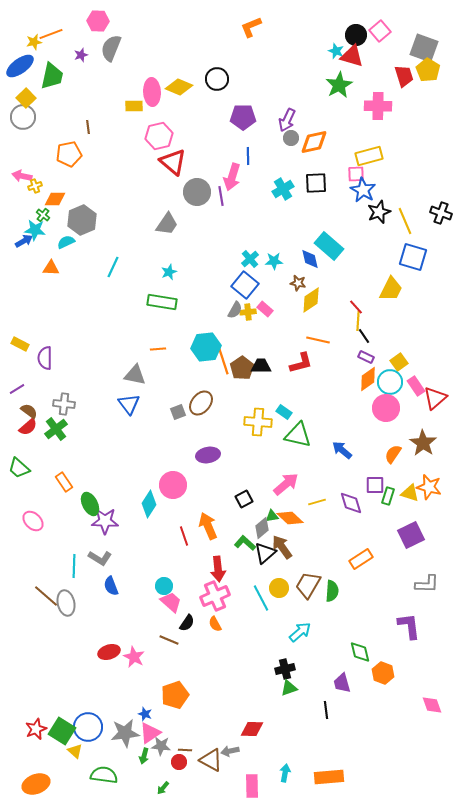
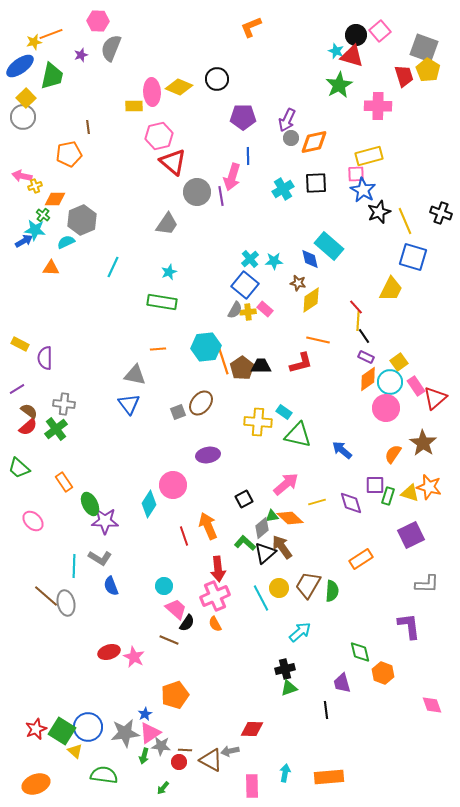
pink trapezoid at (171, 602): moved 5 px right, 7 px down
blue star at (145, 714): rotated 24 degrees clockwise
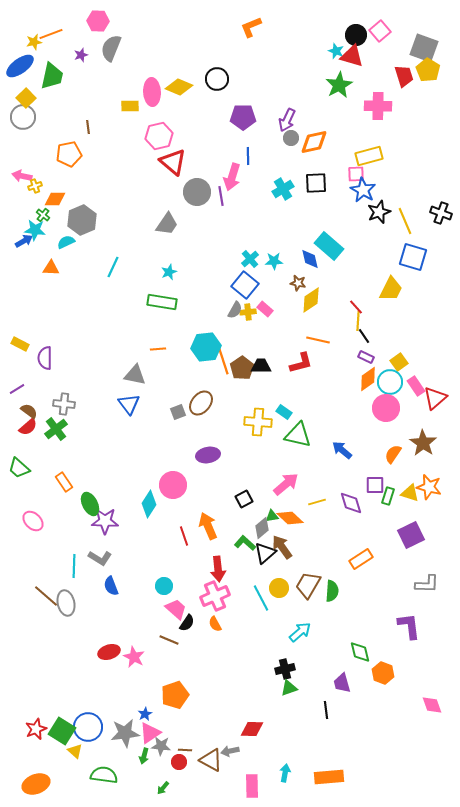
yellow rectangle at (134, 106): moved 4 px left
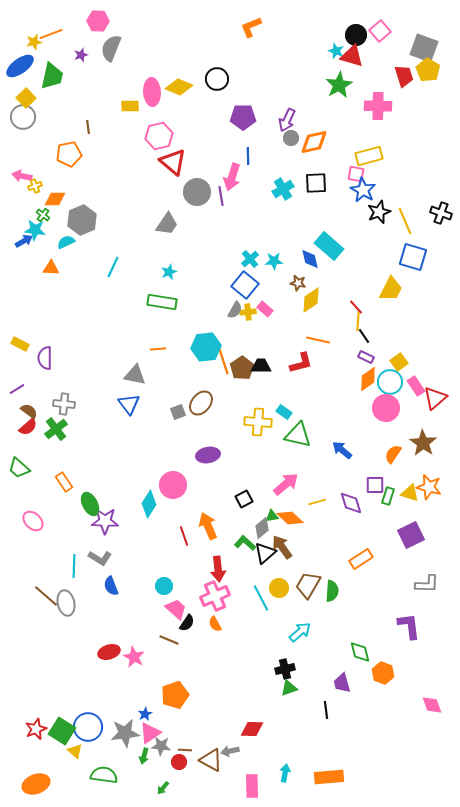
pink square at (356, 174): rotated 12 degrees clockwise
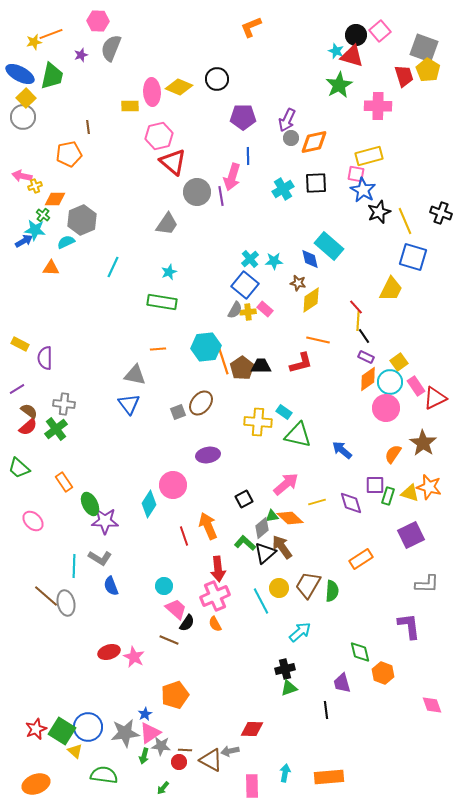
blue ellipse at (20, 66): moved 8 px down; rotated 64 degrees clockwise
red triangle at (435, 398): rotated 15 degrees clockwise
cyan line at (261, 598): moved 3 px down
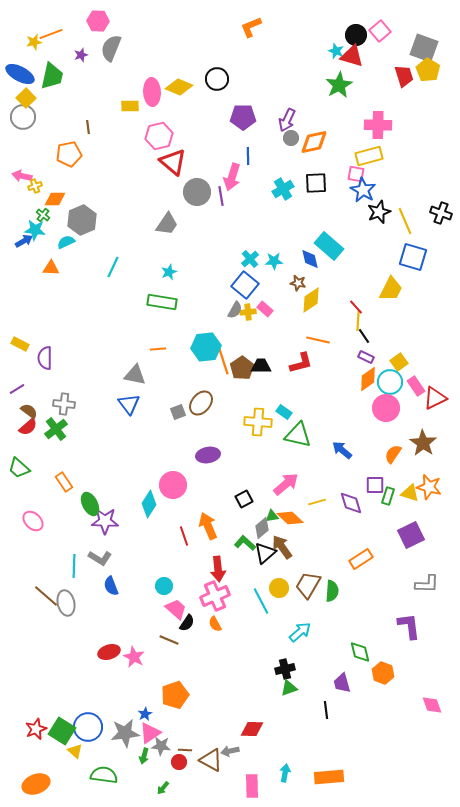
pink cross at (378, 106): moved 19 px down
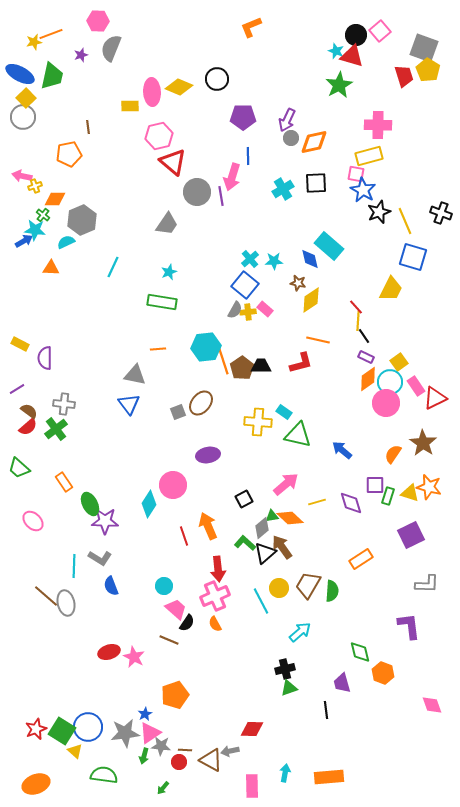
pink circle at (386, 408): moved 5 px up
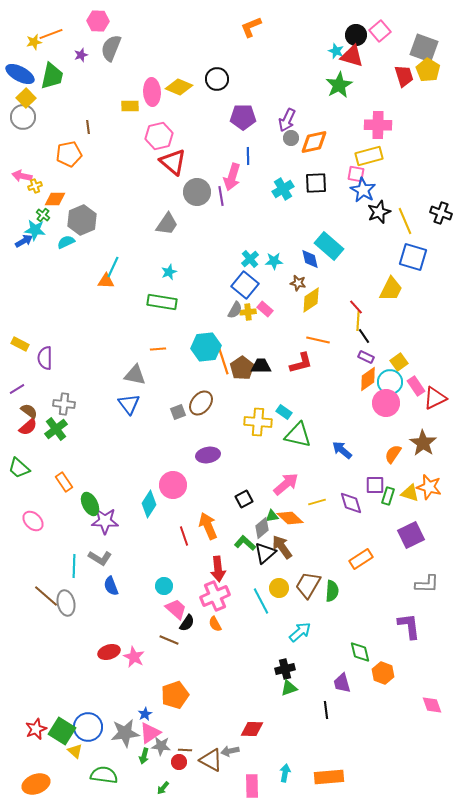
orange triangle at (51, 268): moved 55 px right, 13 px down
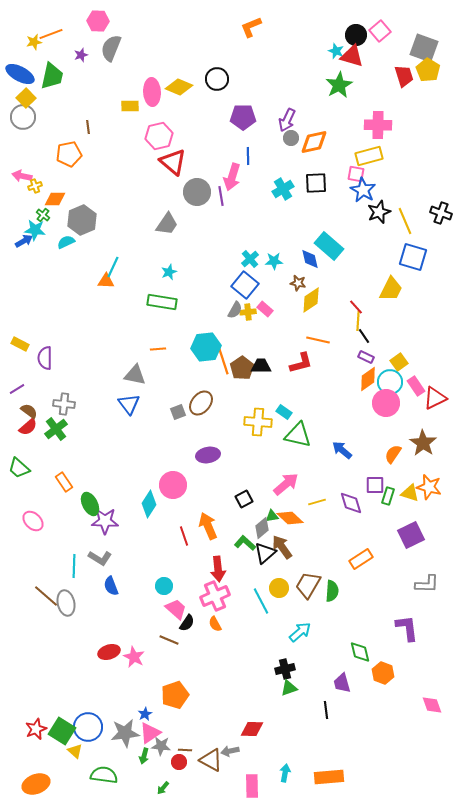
purple L-shape at (409, 626): moved 2 px left, 2 px down
